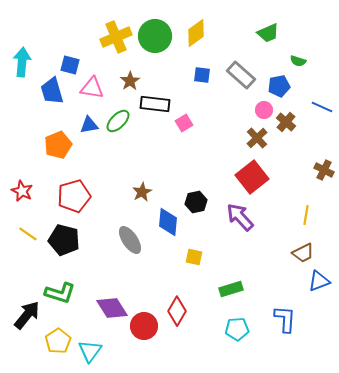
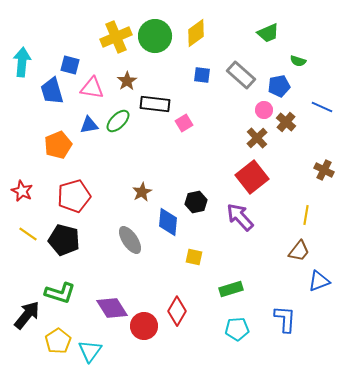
brown star at (130, 81): moved 3 px left
brown trapezoid at (303, 253): moved 4 px left, 2 px up; rotated 25 degrees counterclockwise
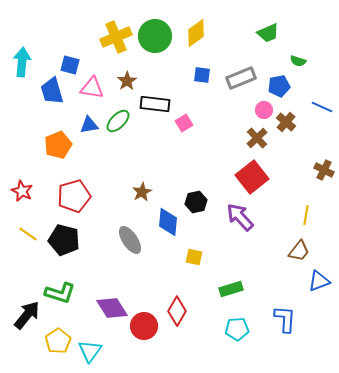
gray rectangle at (241, 75): moved 3 px down; rotated 64 degrees counterclockwise
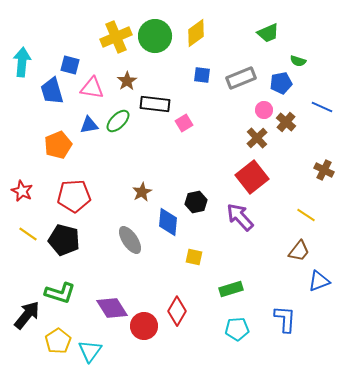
blue pentagon at (279, 86): moved 2 px right, 3 px up
red pentagon at (74, 196): rotated 12 degrees clockwise
yellow line at (306, 215): rotated 66 degrees counterclockwise
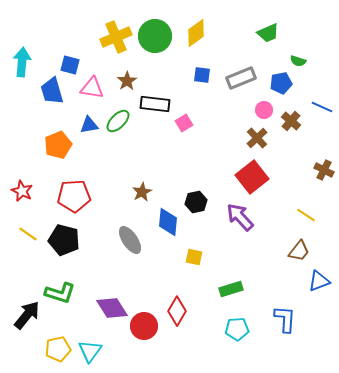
brown cross at (286, 122): moved 5 px right, 1 px up
yellow pentagon at (58, 341): moved 8 px down; rotated 20 degrees clockwise
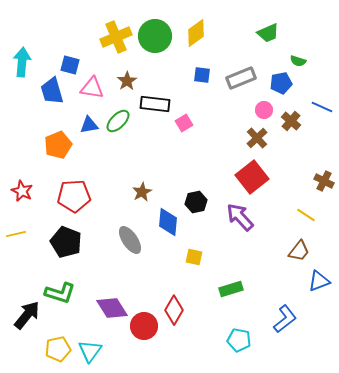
brown cross at (324, 170): moved 11 px down
yellow line at (28, 234): moved 12 px left; rotated 48 degrees counterclockwise
black pentagon at (64, 240): moved 2 px right, 2 px down; rotated 8 degrees clockwise
red diamond at (177, 311): moved 3 px left, 1 px up
blue L-shape at (285, 319): rotated 48 degrees clockwise
cyan pentagon at (237, 329): moved 2 px right, 11 px down; rotated 15 degrees clockwise
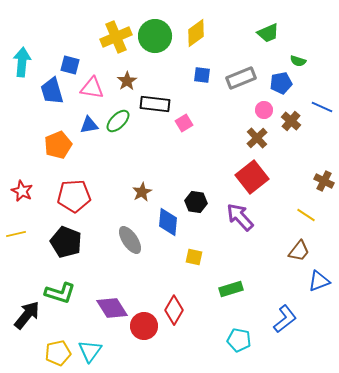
black hexagon at (196, 202): rotated 20 degrees clockwise
yellow pentagon at (58, 349): moved 4 px down
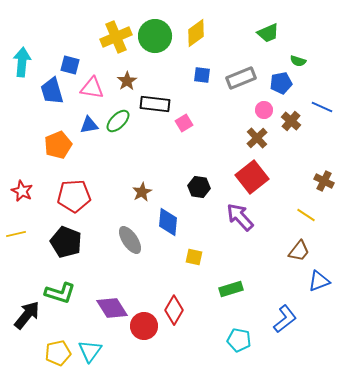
black hexagon at (196, 202): moved 3 px right, 15 px up
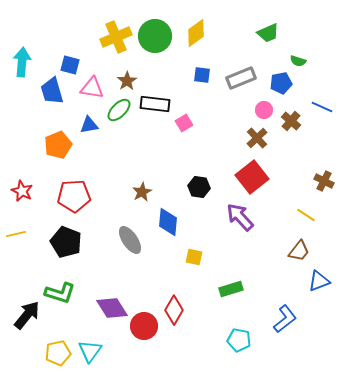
green ellipse at (118, 121): moved 1 px right, 11 px up
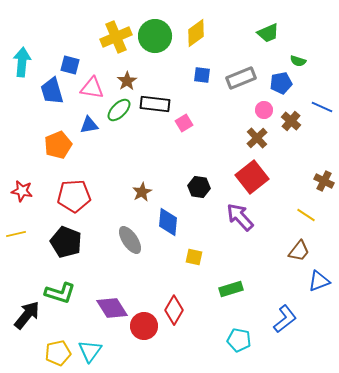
red star at (22, 191): rotated 15 degrees counterclockwise
